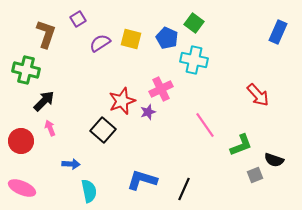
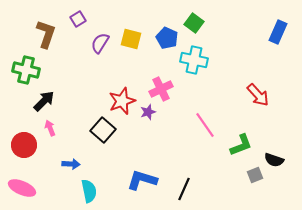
purple semicircle: rotated 25 degrees counterclockwise
red circle: moved 3 px right, 4 px down
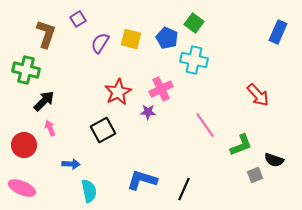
red star: moved 4 px left, 9 px up; rotated 8 degrees counterclockwise
purple star: rotated 21 degrees clockwise
black square: rotated 20 degrees clockwise
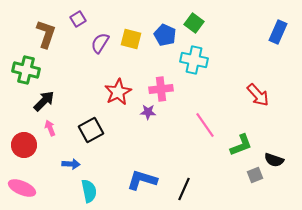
blue pentagon: moved 2 px left, 3 px up
pink cross: rotated 20 degrees clockwise
black square: moved 12 px left
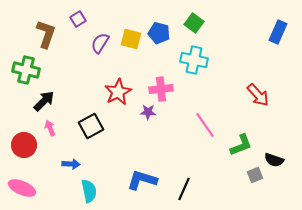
blue pentagon: moved 6 px left, 2 px up; rotated 10 degrees counterclockwise
black square: moved 4 px up
